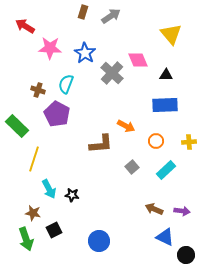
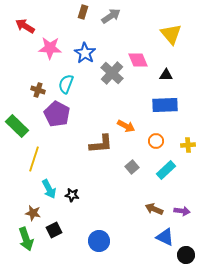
yellow cross: moved 1 px left, 3 px down
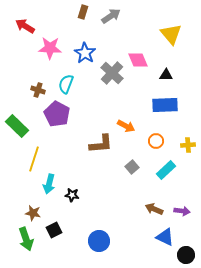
cyan arrow: moved 5 px up; rotated 42 degrees clockwise
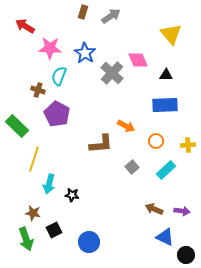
cyan semicircle: moved 7 px left, 8 px up
blue circle: moved 10 px left, 1 px down
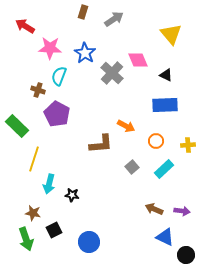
gray arrow: moved 3 px right, 3 px down
black triangle: rotated 24 degrees clockwise
cyan rectangle: moved 2 px left, 1 px up
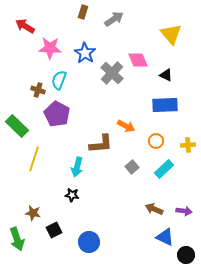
cyan semicircle: moved 4 px down
cyan arrow: moved 28 px right, 17 px up
purple arrow: moved 2 px right
green arrow: moved 9 px left
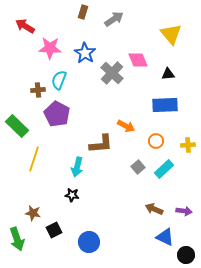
black triangle: moved 2 px right, 1 px up; rotated 32 degrees counterclockwise
brown cross: rotated 24 degrees counterclockwise
gray square: moved 6 px right
